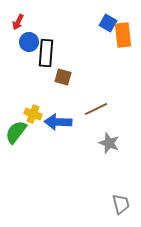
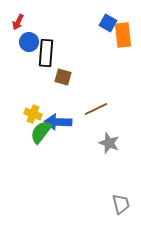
green semicircle: moved 25 px right
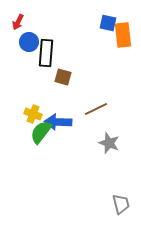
blue square: rotated 18 degrees counterclockwise
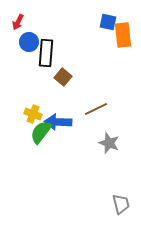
blue square: moved 1 px up
brown square: rotated 24 degrees clockwise
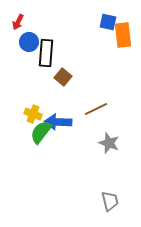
gray trapezoid: moved 11 px left, 3 px up
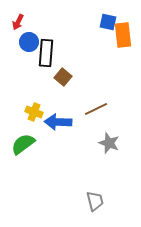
yellow cross: moved 1 px right, 2 px up
green semicircle: moved 18 px left, 12 px down; rotated 15 degrees clockwise
gray trapezoid: moved 15 px left
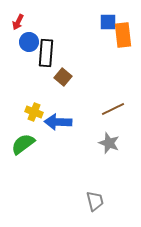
blue square: rotated 12 degrees counterclockwise
brown line: moved 17 px right
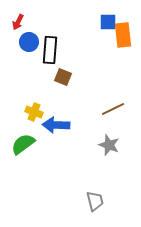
black rectangle: moved 4 px right, 3 px up
brown square: rotated 18 degrees counterclockwise
blue arrow: moved 2 px left, 3 px down
gray star: moved 2 px down
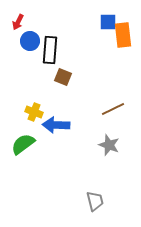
blue circle: moved 1 px right, 1 px up
